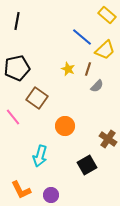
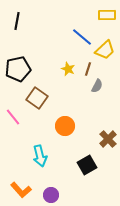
yellow rectangle: rotated 42 degrees counterclockwise
black pentagon: moved 1 px right, 1 px down
gray semicircle: rotated 16 degrees counterclockwise
brown cross: rotated 12 degrees clockwise
cyan arrow: rotated 30 degrees counterclockwise
orange L-shape: rotated 15 degrees counterclockwise
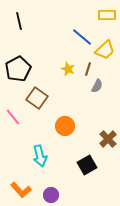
black line: moved 2 px right; rotated 24 degrees counterclockwise
black pentagon: rotated 15 degrees counterclockwise
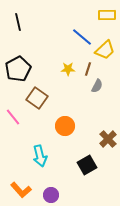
black line: moved 1 px left, 1 px down
yellow star: rotated 24 degrees counterclockwise
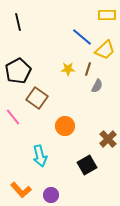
black pentagon: moved 2 px down
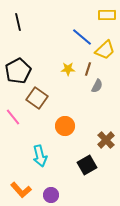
brown cross: moved 2 px left, 1 px down
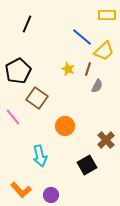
black line: moved 9 px right, 2 px down; rotated 36 degrees clockwise
yellow trapezoid: moved 1 px left, 1 px down
yellow star: rotated 24 degrees clockwise
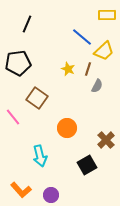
black pentagon: moved 8 px up; rotated 20 degrees clockwise
orange circle: moved 2 px right, 2 px down
